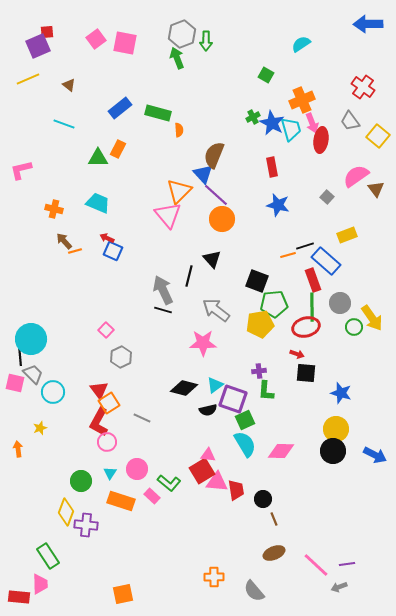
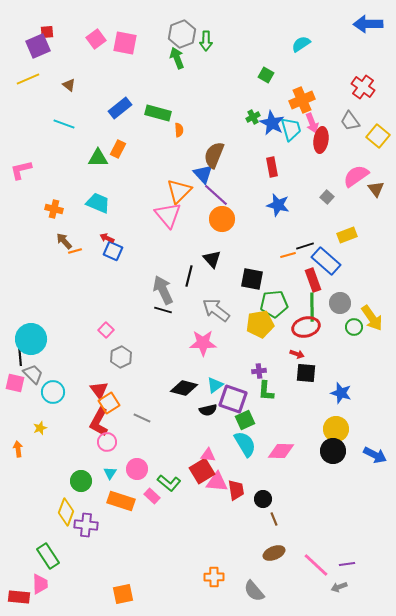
black square at (257, 281): moved 5 px left, 2 px up; rotated 10 degrees counterclockwise
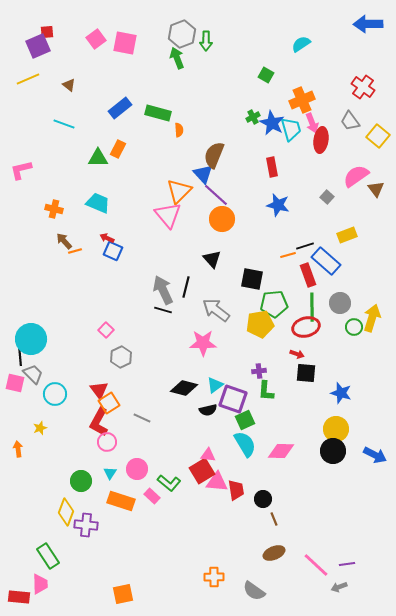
black line at (189, 276): moved 3 px left, 11 px down
red rectangle at (313, 280): moved 5 px left, 5 px up
yellow arrow at (372, 318): rotated 128 degrees counterclockwise
cyan circle at (53, 392): moved 2 px right, 2 px down
gray semicircle at (254, 591): rotated 15 degrees counterclockwise
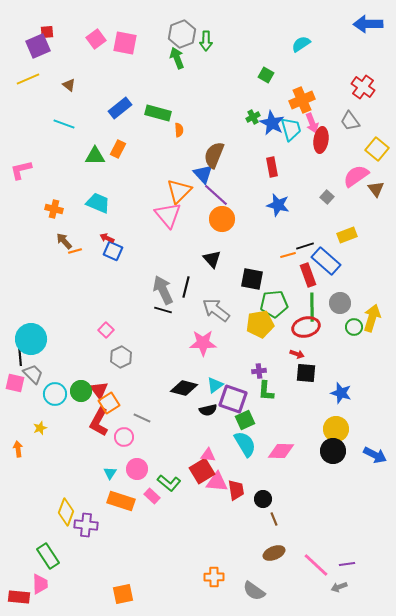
yellow square at (378, 136): moved 1 px left, 13 px down
green triangle at (98, 158): moved 3 px left, 2 px up
pink circle at (107, 442): moved 17 px right, 5 px up
green circle at (81, 481): moved 90 px up
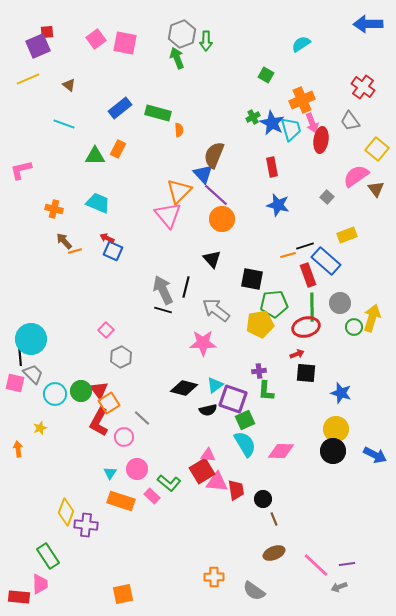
red arrow at (297, 354): rotated 40 degrees counterclockwise
gray line at (142, 418): rotated 18 degrees clockwise
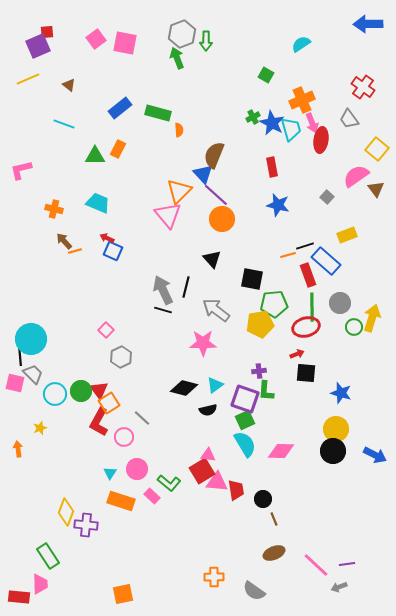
gray trapezoid at (350, 121): moved 1 px left, 2 px up
purple square at (233, 399): moved 12 px right
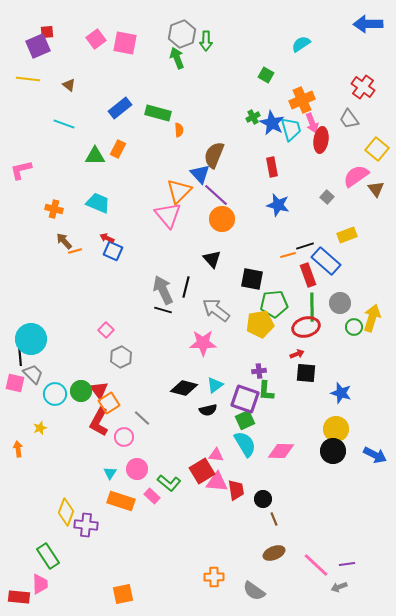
yellow line at (28, 79): rotated 30 degrees clockwise
blue triangle at (203, 174): moved 3 px left
pink triangle at (208, 455): moved 8 px right
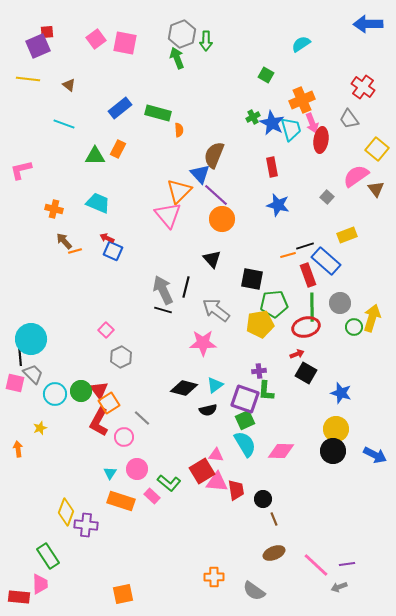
black square at (306, 373): rotated 25 degrees clockwise
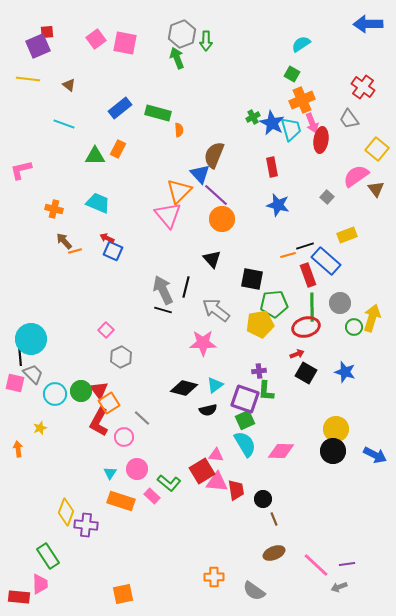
green square at (266, 75): moved 26 px right, 1 px up
blue star at (341, 393): moved 4 px right, 21 px up
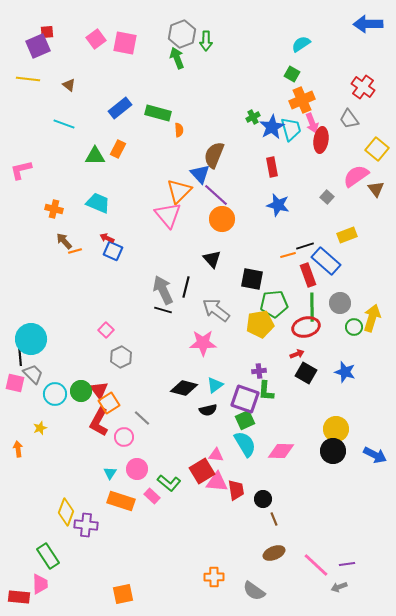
blue star at (272, 123): moved 4 px down; rotated 15 degrees clockwise
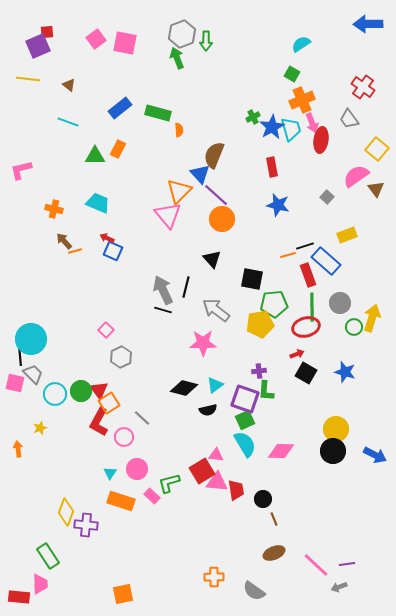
cyan line at (64, 124): moved 4 px right, 2 px up
green L-shape at (169, 483): rotated 125 degrees clockwise
